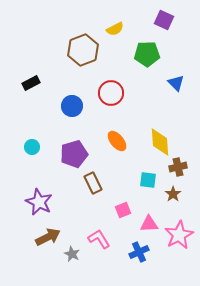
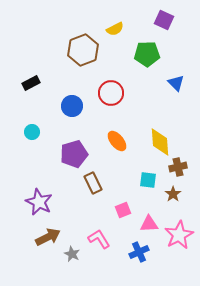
cyan circle: moved 15 px up
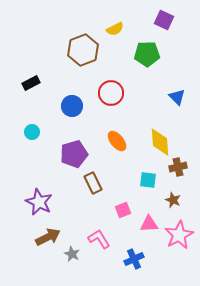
blue triangle: moved 1 px right, 14 px down
brown star: moved 6 px down; rotated 14 degrees counterclockwise
blue cross: moved 5 px left, 7 px down
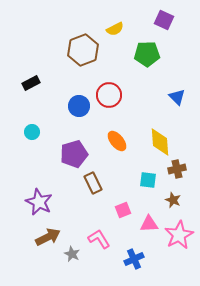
red circle: moved 2 px left, 2 px down
blue circle: moved 7 px right
brown cross: moved 1 px left, 2 px down
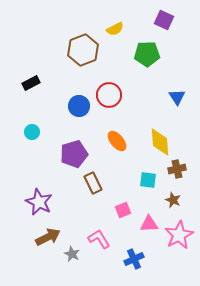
blue triangle: rotated 12 degrees clockwise
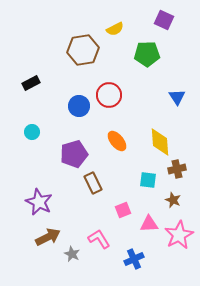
brown hexagon: rotated 12 degrees clockwise
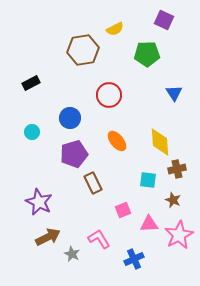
blue triangle: moved 3 px left, 4 px up
blue circle: moved 9 px left, 12 px down
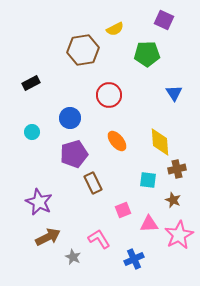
gray star: moved 1 px right, 3 px down
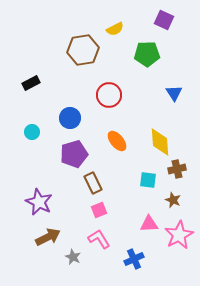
pink square: moved 24 px left
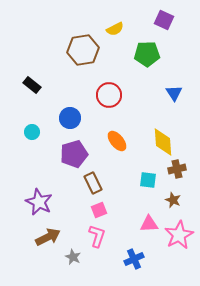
black rectangle: moved 1 px right, 2 px down; rotated 66 degrees clockwise
yellow diamond: moved 3 px right
pink L-shape: moved 2 px left, 3 px up; rotated 50 degrees clockwise
